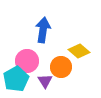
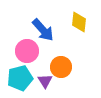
blue arrow: rotated 130 degrees clockwise
yellow diamond: moved 29 px up; rotated 55 degrees clockwise
pink circle: moved 10 px up
cyan pentagon: moved 4 px right, 1 px up; rotated 15 degrees clockwise
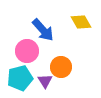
yellow diamond: moved 2 px right; rotated 35 degrees counterclockwise
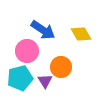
yellow diamond: moved 12 px down
blue arrow: rotated 15 degrees counterclockwise
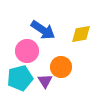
yellow diamond: rotated 70 degrees counterclockwise
